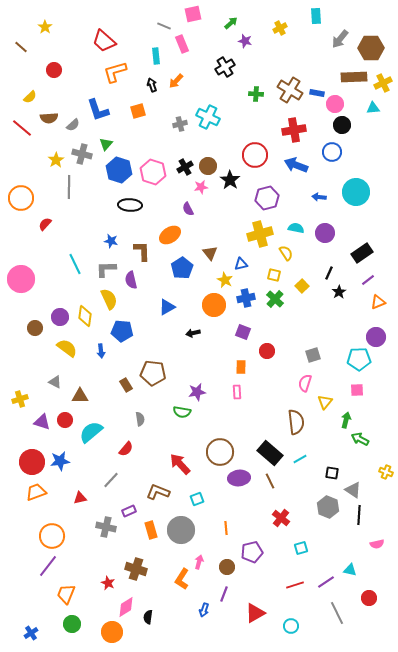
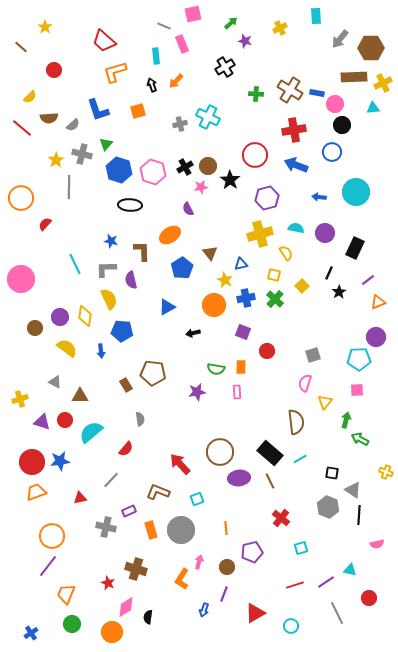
black rectangle at (362, 253): moved 7 px left, 5 px up; rotated 30 degrees counterclockwise
green semicircle at (182, 412): moved 34 px right, 43 px up
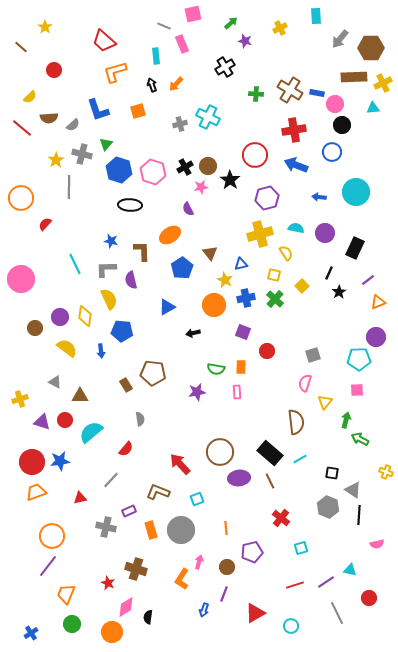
orange arrow at (176, 81): moved 3 px down
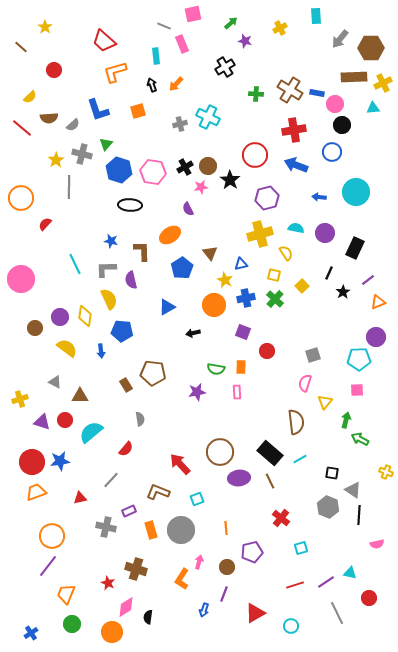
pink hexagon at (153, 172): rotated 10 degrees counterclockwise
black star at (339, 292): moved 4 px right
cyan triangle at (350, 570): moved 3 px down
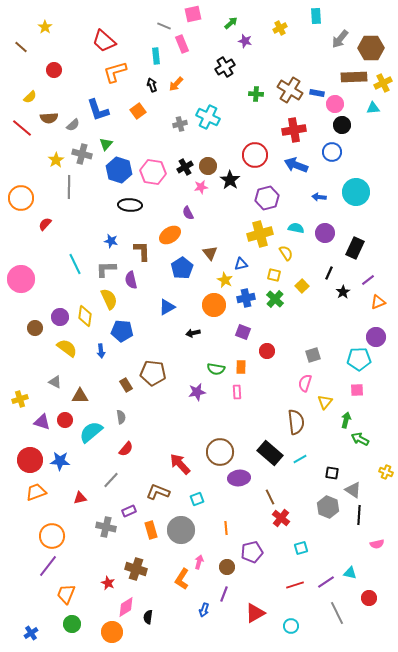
orange square at (138, 111): rotated 21 degrees counterclockwise
purple semicircle at (188, 209): moved 4 px down
gray semicircle at (140, 419): moved 19 px left, 2 px up
blue star at (60, 461): rotated 12 degrees clockwise
red circle at (32, 462): moved 2 px left, 2 px up
brown line at (270, 481): moved 16 px down
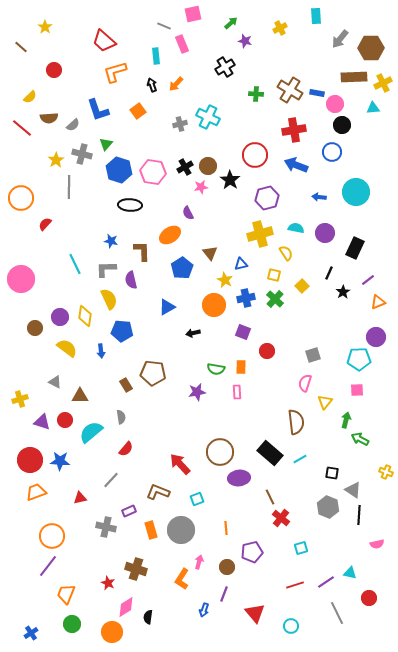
red triangle at (255, 613): rotated 40 degrees counterclockwise
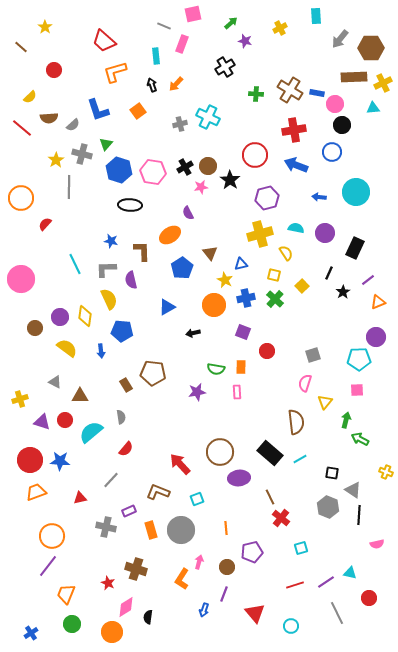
pink rectangle at (182, 44): rotated 42 degrees clockwise
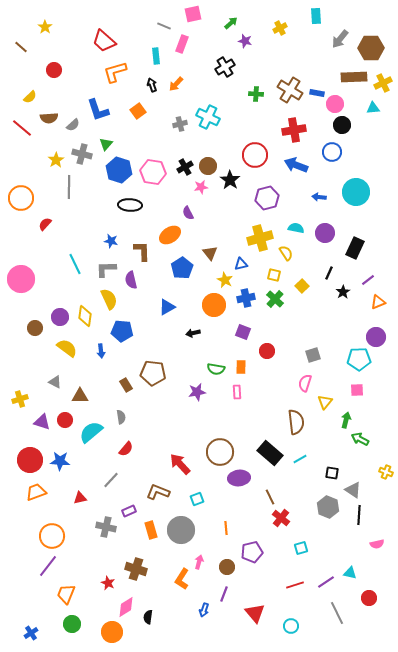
yellow cross at (260, 234): moved 4 px down
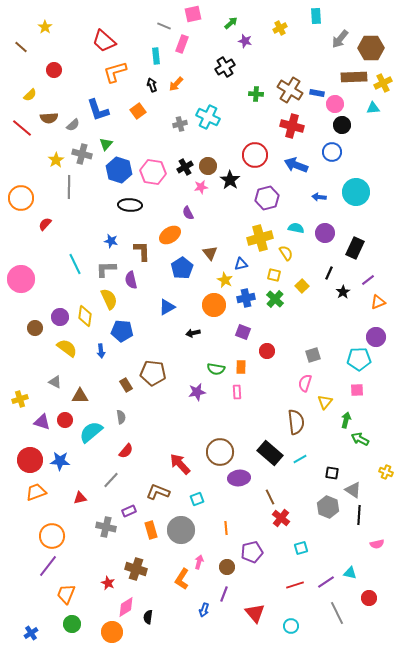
yellow semicircle at (30, 97): moved 2 px up
red cross at (294, 130): moved 2 px left, 4 px up; rotated 25 degrees clockwise
red semicircle at (126, 449): moved 2 px down
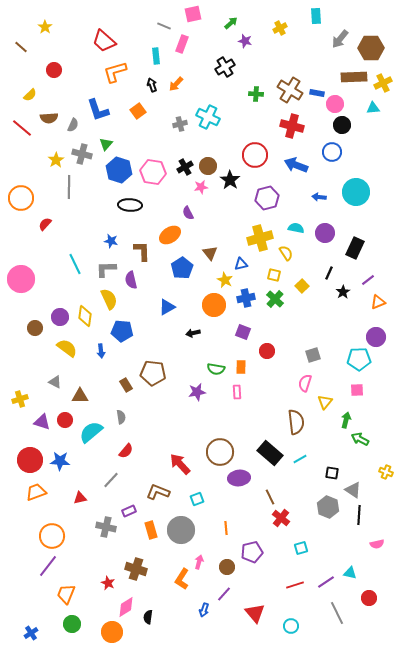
gray semicircle at (73, 125): rotated 24 degrees counterclockwise
purple line at (224, 594): rotated 21 degrees clockwise
